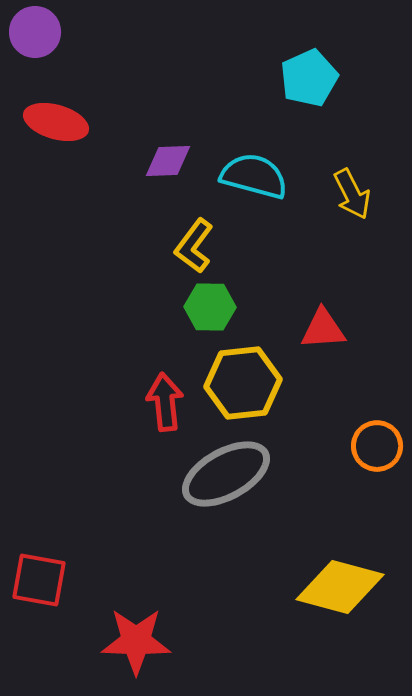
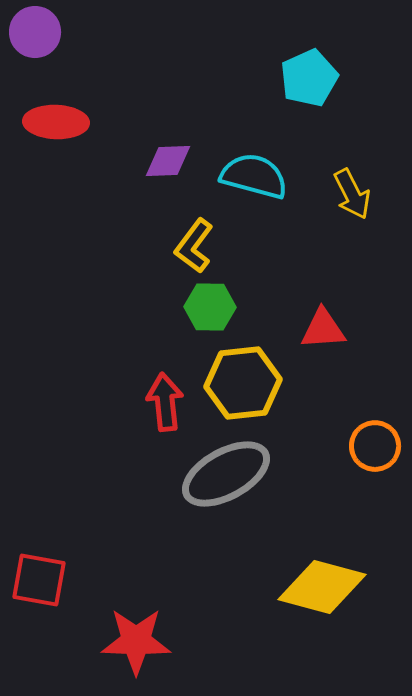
red ellipse: rotated 14 degrees counterclockwise
orange circle: moved 2 px left
yellow diamond: moved 18 px left
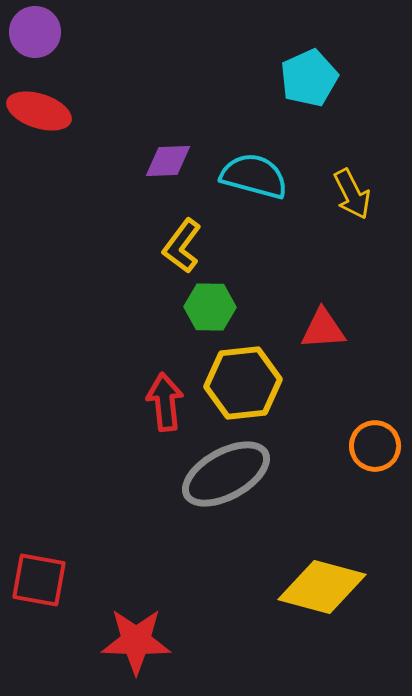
red ellipse: moved 17 px left, 11 px up; rotated 16 degrees clockwise
yellow L-shape: moved 12 px left
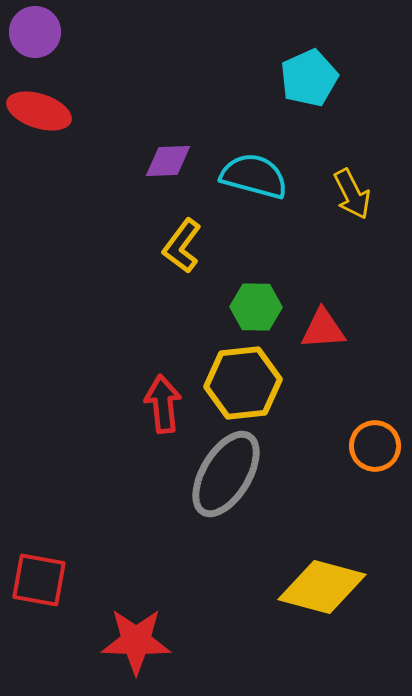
green hexagon: moved 46 px right
red arrow: moved 2 px left, 2 px down
gray ellipse: rotated 30 degrees counterclockwise
